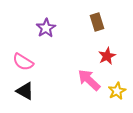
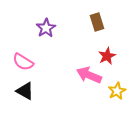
pink arrow: moved 5 px up; rotated 20 degrees counterclockwise
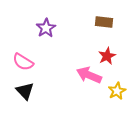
brown rectangle: moved 7 px right; rotated 66 degrees counterclockwise
black triangle: rotated 18 degrees clockwise
